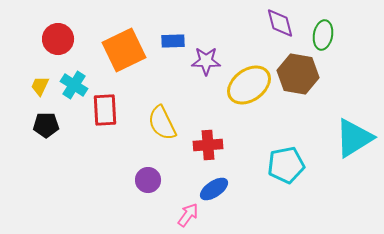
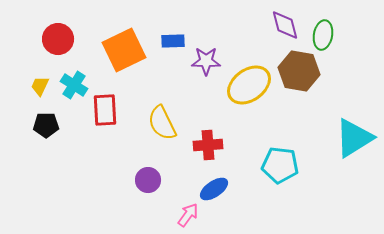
purple diamond: moved 5 px right, 2 px down
brown hexagon: moved 1 px right, 3 px up
cyan pentagon: moved 6 px left; rotated 18 degrees clockwise
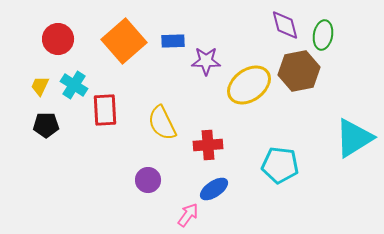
orange square: moved 9 px up; rotated 15 degrees counterclockwise
brown hexagon: rotated 21 degrees counterclockwise
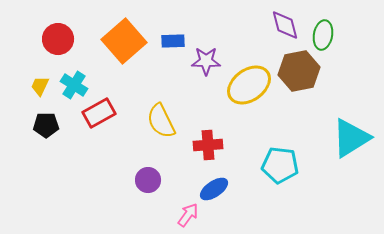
red rectangle: moved 6 px left, 3 px down; rotated 64 degrees clockwise
yellow semicircle: moved 1 px left, 2 px up
cyan triangle: moved 3 px left
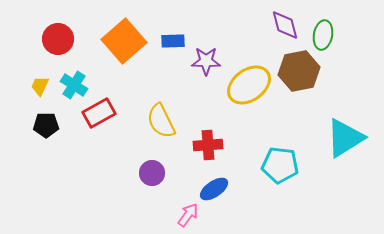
cyan triangle: moved 6 px left
purple circle: moved 4 px right, 7 px up
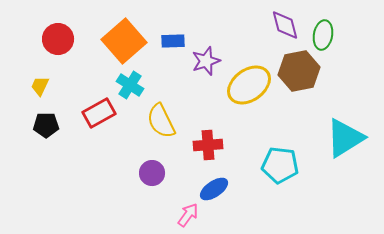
purple star: rotated 20 degrees counterclockwise
cyan cross: moved 56 px right
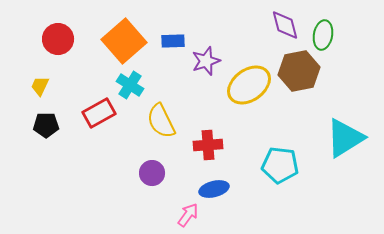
blue ellipse: rotated 20 degrees clockwise
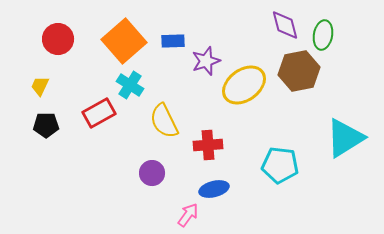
yellow ellipse: moved 5 px left
yellow semicircle: moved 3 px right
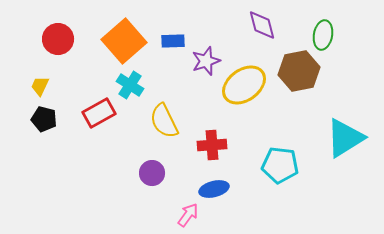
purple diamond: moved 23 px left
black pentagon: moved 2 px left, 6 px up; rotated 15 degrees clockwise
red cross: moved 4 px right
